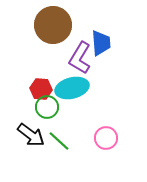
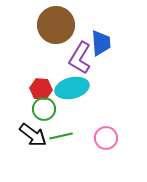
brown circle: moved 3 px right
green circle: moved 3 px left, 2 px down
black arrow: moved 2 px right
green line: moved 2 px right, 5 px up; rotated 55 degrees counterclockwise
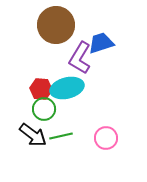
blue trapezoid: rotated 104 degrees counterclockwise
cyan ellipse: moved 5 px left
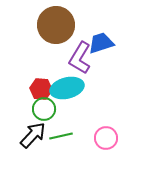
black arrow: rotated 84 degrees counterclockwise
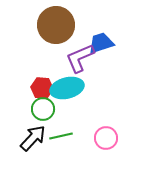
purple L-shape: rotated 36 degrees clockwise
red hexagon: moved 1 px right, 1 px up
green circle: moved 1 px left
black arrow: moved 3 px down
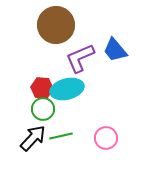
blue trapezoid: moved 14 px right, 7 px down; rotated 112 degrees counterclockwise
cyan ellipse: moved 1 px down
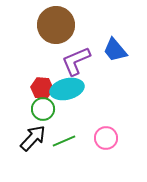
purple L-shape: moved 4 px left, 3 px down
green line: moved 3 px right, 5 px down; rotated 10 degrees counterclockwise
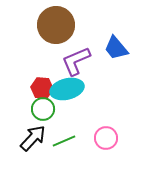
blue trapezoid: moved 1 px right, 2 px up
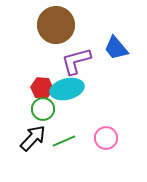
purple L-shape: rotated 8 degrees clockwise
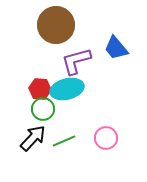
red hexagon: moved 2 px left, 1 px down
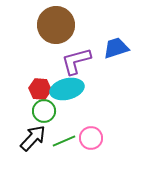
blue trapezoid: rotated 112 degrees clockwise
green circle: moved 1 px right, 2 px down
pink circle: moved 15 px left
